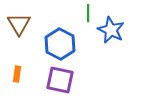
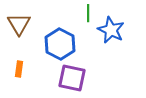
orange rectangle: moved 2 px right, 5 px up
purple square: moved 12 px right, 2 px up
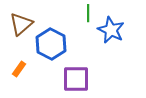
brown triangle: moved 2 px right; rotated 20 degrees clockwise
blue hexagon: moved 9 px left
orange rectangle: rotated 28 degrees clockwise
purple square: moved 4 px right, 1 px down; rotated 12 degrees counterclockwise
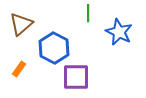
blue star: moved 8 px right, 2 px down
blue hexagon: moved 3 px right, 4 px down
purple square: moved 2 px up
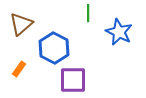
purple square: moved 3 px left, 3 px down
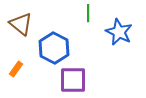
brown triangle: rotated 40 degrees counterclockwise
orange rectangle: moved 3 px left
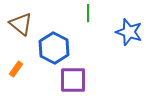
blue star: moved 10 px right; rotated 8 degrees counterclockwise
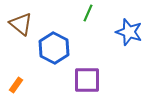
green line: rotated 24 degrees clockwise
orange rectangle: moved 16 px down
purple square: moved 14 px right
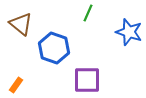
blue hexagon: rotated 8 degrees counterclockwise
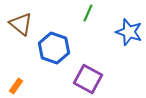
purple square: moved 1 px right, 1 px up; rotated 28 degrees clockwise
orange rectangle: moved 1 px down
